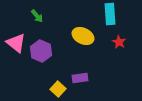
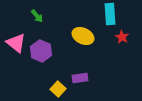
red star: moved 3 px right, 5 px up
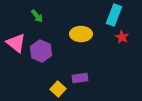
cyan rectangle: moved 4 px right, 1 px down; rotated 25 degrees clockwise
yellow ellipse: moved 2 px left, 2 px up; rotated 25 degrees counterclockwise
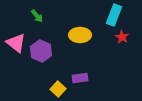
yellow ellipse: moved 1 px left, 1 px down
